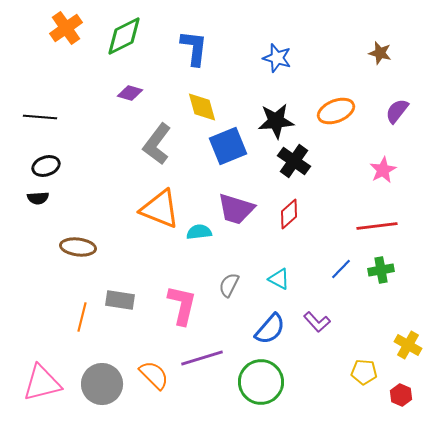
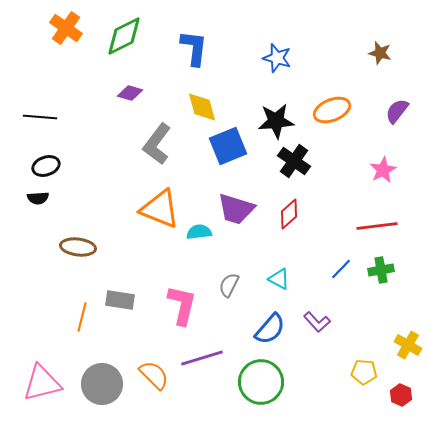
orange cross: rotated 20 degrees counterclockwise
orange ellipse: moved 4 px left, 1 px up
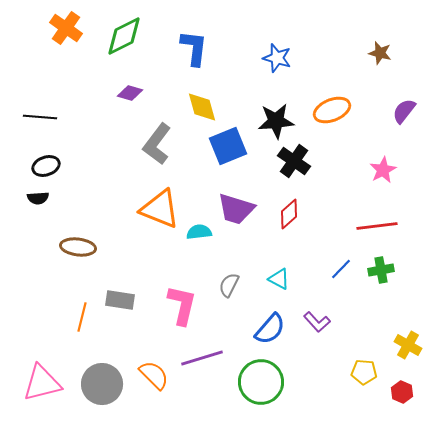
purple semicircle: moved 7 px right
red hexagon: moved 1 px right, 3 px up
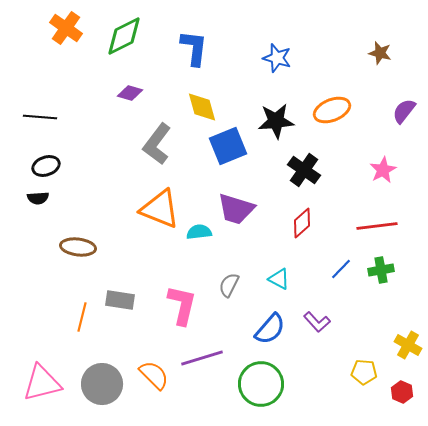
black cross: moved 10 px right, 9 px down
red diamond: moved 13 px right, 9 px down
green circle: moved 2 px down
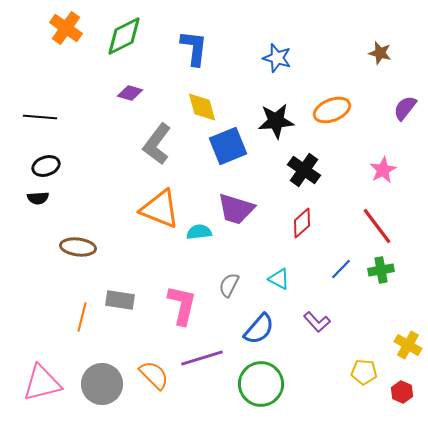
purple semicircle: moved 1 px right, 3 px up
red line: rotated 60 degrees clockwise
blue semicircle: moved 11 px left
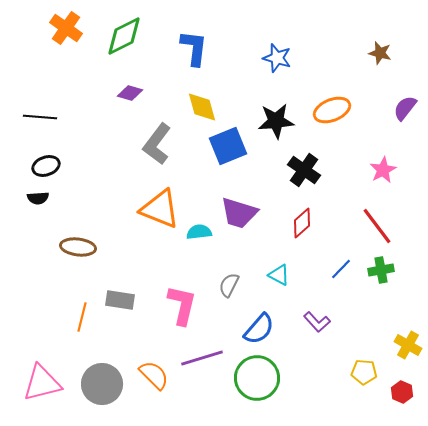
purple trapezoid: moved 3 px right, 4 px down
cyan triangle: moved 4 px up
green circle: moved 4 px left, 6 px up
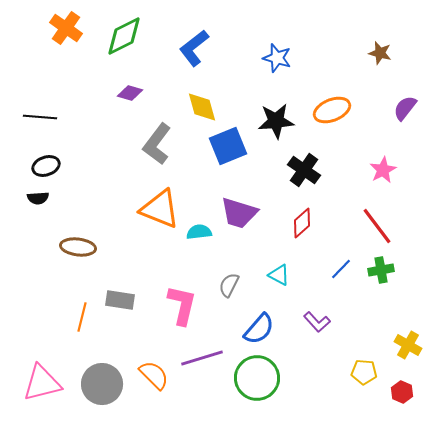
blue L-shape: rotated 135 degrees counterclockwise
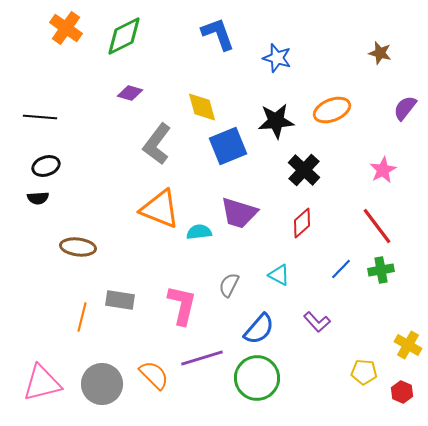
blue L-shape: moved 24 px right, 14 px up; rotated 108 degrees clockwise
black cross: rotated 8 degrees clockwise
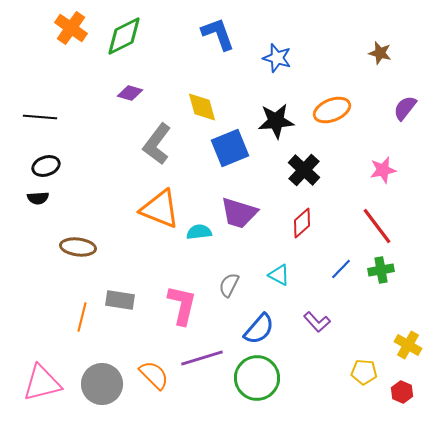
orange cross: moved 5 px right
blue square: moved 2 px right, 2 px down
pink star: rotated 16 degrees clockwise
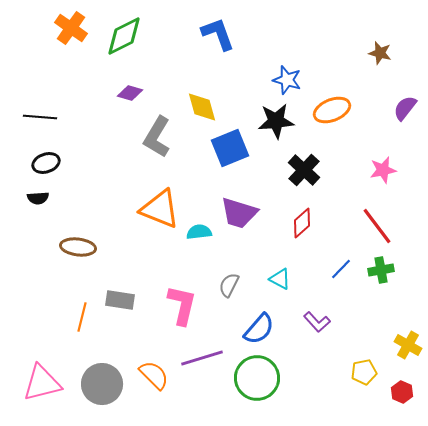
blue star: moved 10 px right, 22 px down
gray L-shape: moved 7 px up; rotated 6 degrees counterclockwise
black ellipse: moved 3 px up
cyan triangle: moved 1 px right, 4 px down
yellow pentagon: rotated 15 degrees counterclockwise
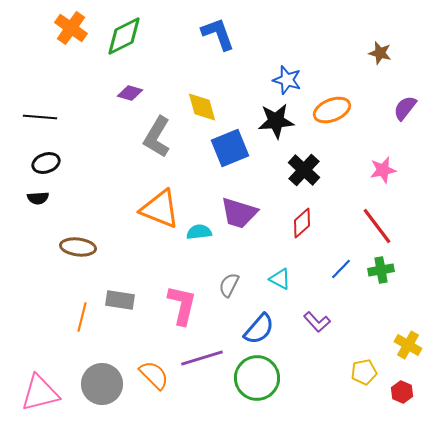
pink triangle: moved 2 px left, 10 px down
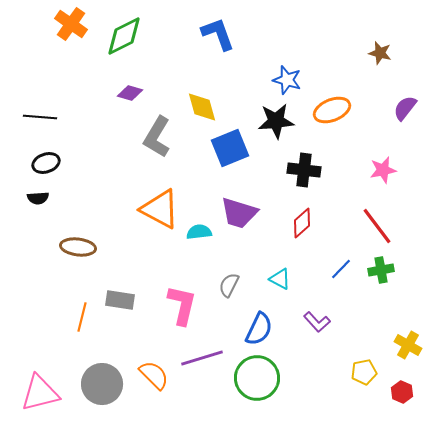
orange cross: moved 4 px up
black cross: rotated 36 degrees counterclockwise
orange triangle: rotated 6 degrees clockwise
blue semicircle: rotated 16 degrees counterclockwise
